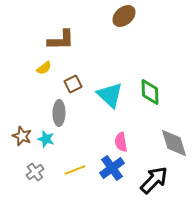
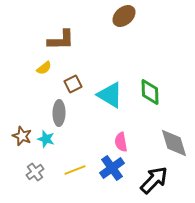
cyan triangle: rotated 12 degrees counterclockwise
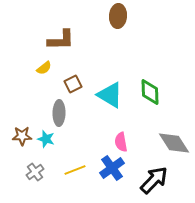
brown ellipse: moved 6 px left; rotated 45 degrees counterclockwise
brown star: rotated 24 degrees counterclockwise
gray diamond: rotated 16 degrees counterclockwise
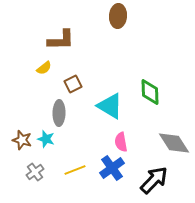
cyan triangle: moved 11 px down
brown star: moved 4 px down; rotated 18 degrees clockwise
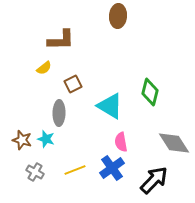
green diamond: rotated 16 degrees clockwise
gray cross: rotated 24 degrees counterclockwise
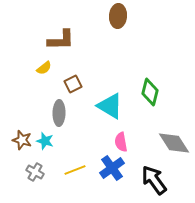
cyan star: moved 1 px left, 2 px down
black arrow: rotated 80 degrees counterclockwise
